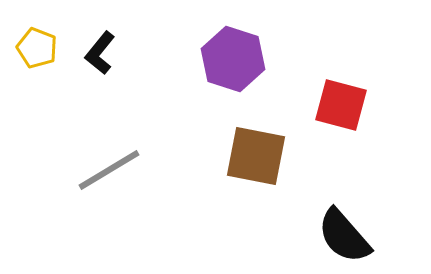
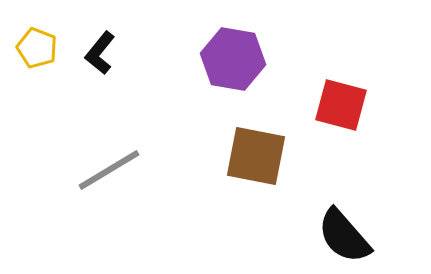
purple hexagon: rotated 8 degrees counterclockwise
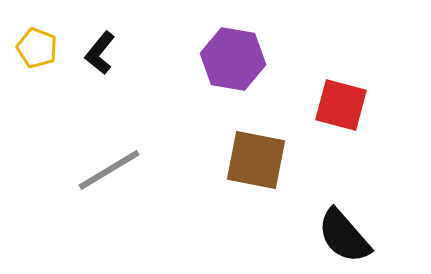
brown square: moved 4 px down
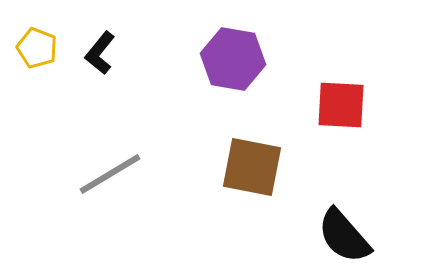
red square: rotated 12 degrees counterclockwise
brown square: moved 4 px left, 7 px down
gray line: moved 1 px right, 4 px down
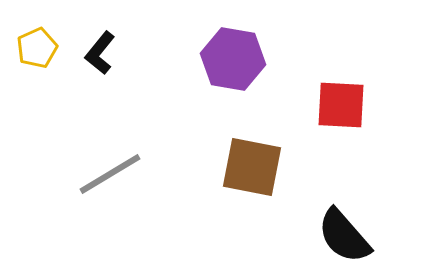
yellow pentagon: rotated 27 degrees clockwise
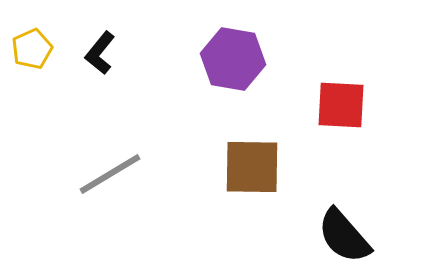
yellow pentagon: moved 5 px left, 1 px down
brown square: rotated 10 degrees counterclockwise
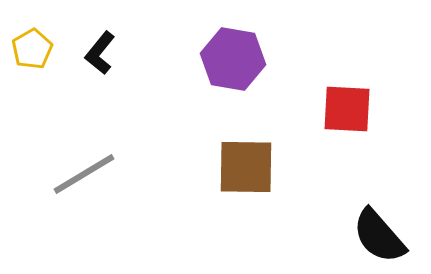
yellow pentagon: rotated 6 degrees counterclockwise
red square: moved 6 px right, 4 px down
brown square: moved 6 px left
gray line: moved 26 px left
black semicircle: moved 35 px right
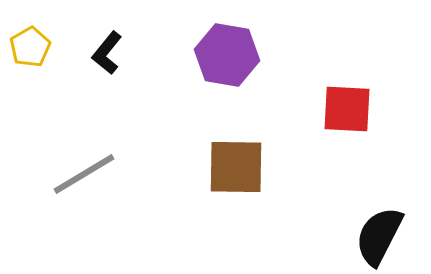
yellow pentagon: moved 2 px left, 2 px up
black L-shape: moved 7 px right
purple hexagon: moved 6 px left, 4 px up
brown square: moved 10 px left
black semicircle: rotated 68 degrees clockwise
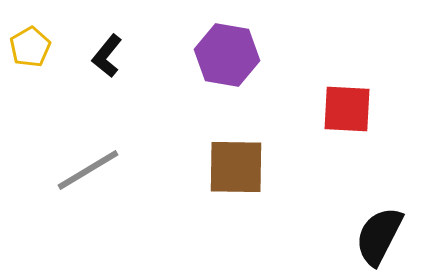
black L-shape: moved 3 px down
gray line: moved 4 px right, 4 px up
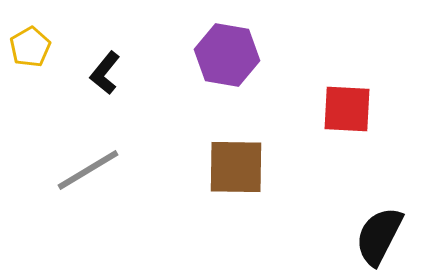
black L-shape: moved 2 px left, 17 px down
